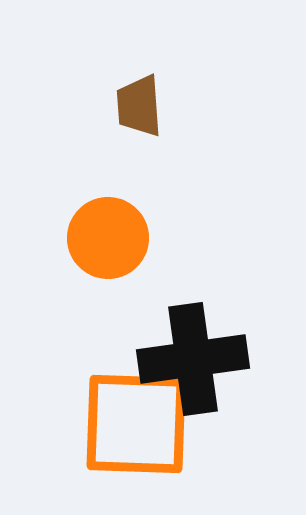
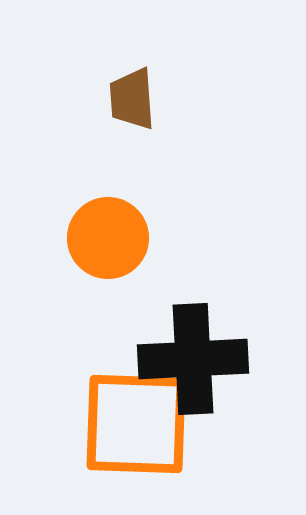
brown trapezoid: moved 7 px left, 7 px up
black cross: rotated 5 degrees clockwise
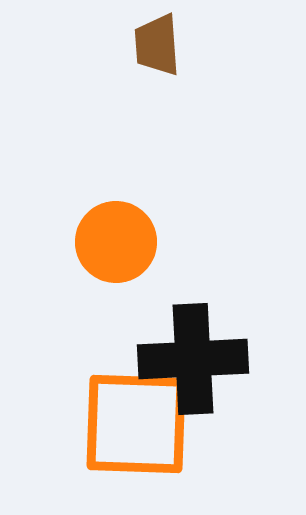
brown trapezoid: moved 25 px right, 54 px up
orange circle: moved 8 px right, 4 px down
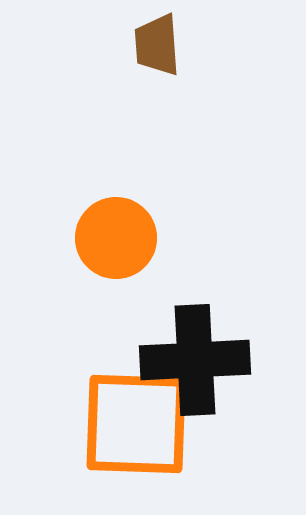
orange circle: moved 4 px up
black cross: moved 2 px right, 1 px down
